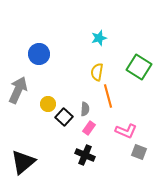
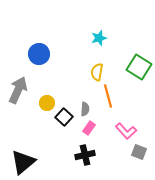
yellow circle: moved 1 px left, 1 px up
pink L-shape: rotated 25 degrees clockwise
black cross: rotated 36 degrees counterclockwise
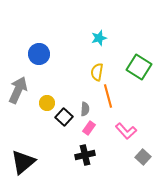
gray square: moved 4 px right, 5 px down; rotated 21 degrees clockwise
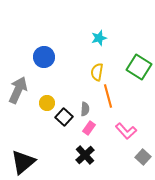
blue circle: moved 5 px right, 3 px down
black cross: rotated 30 degrees counterclockwise
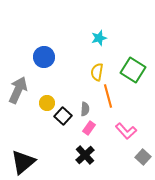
green square: moved 6 px left, 3 px down
black square: moved 1 px left, 1 px up
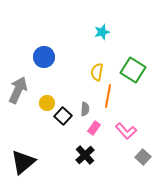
cyan star: moved 3 px right, 6 px up
orange line: rotated 25 degrees clockwise
pink rectangle: moved 5 px right
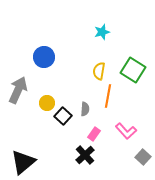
yellow semicircle: moved 2 px right, 1 px up
pink rectangle: moved 6 px down
